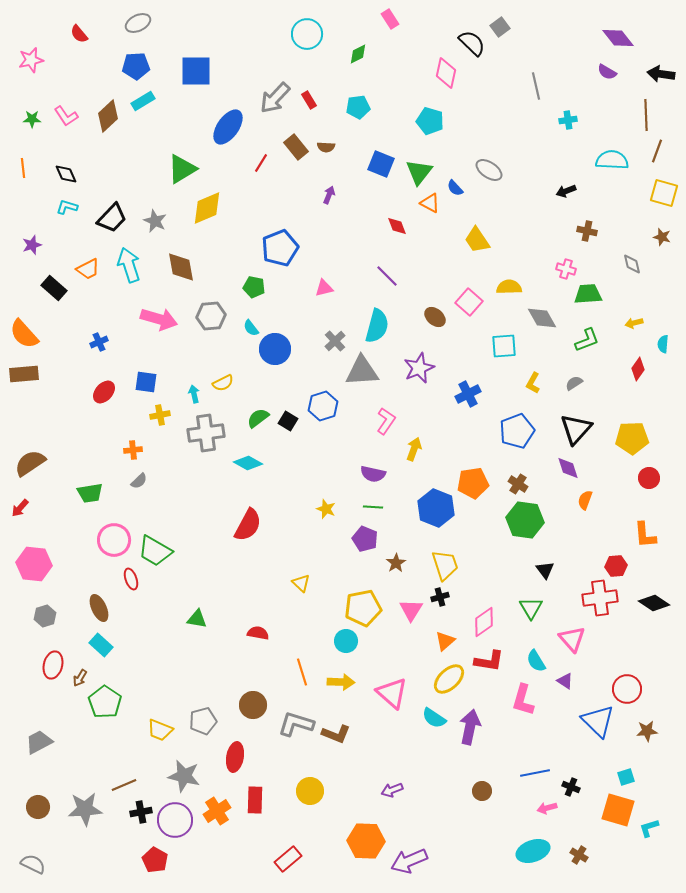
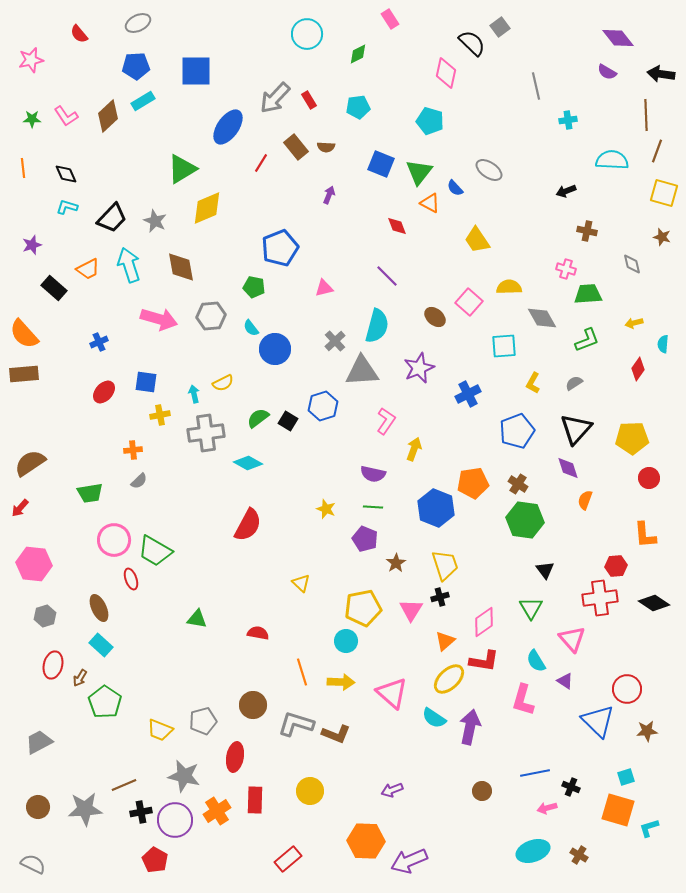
red L-shape at (489, 661): moved 5 px left
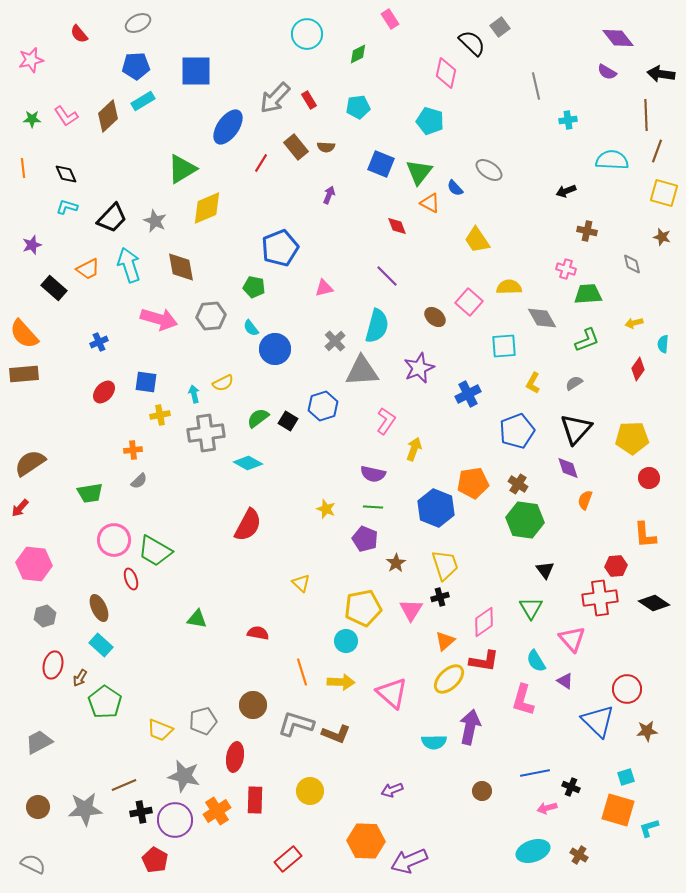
cyan semicircle at (434, 718): moved 24 px down; rotated 35 degrees counterclockwise
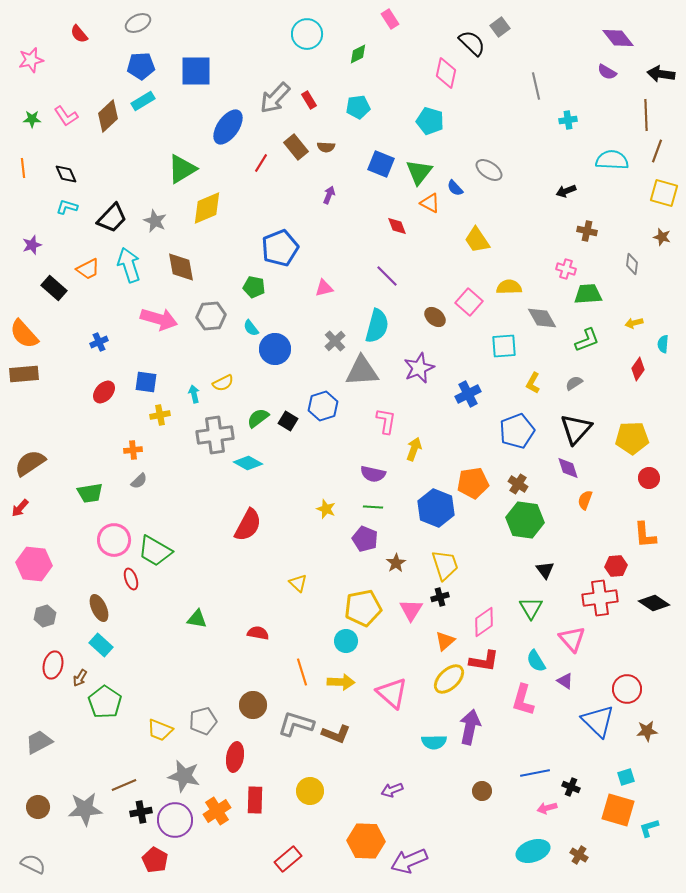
blue pentagon at (136, 66): moved 5 px right
gray diamond at (632, 264): rotated 20 degrees clockwise
pink L-shape at (386, 421): rotated 24 degrees counterclockwise
gray cross at (206, 433): moved 9 px right, 2 px down
yellow triangle at (301, 583): moved 3 px left
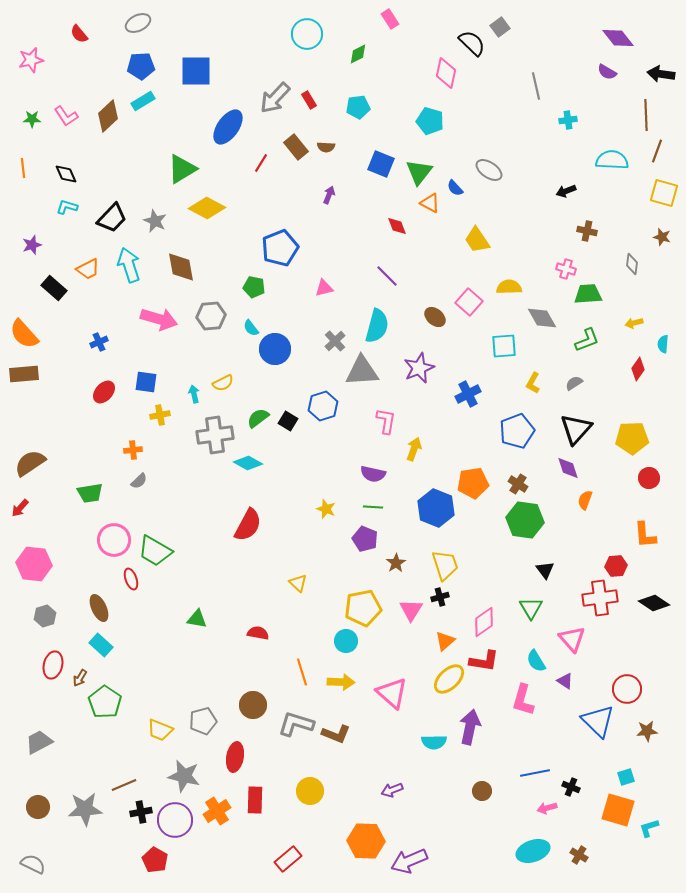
yellow diamond at (207, 208): rotated 51 degrees clockwise
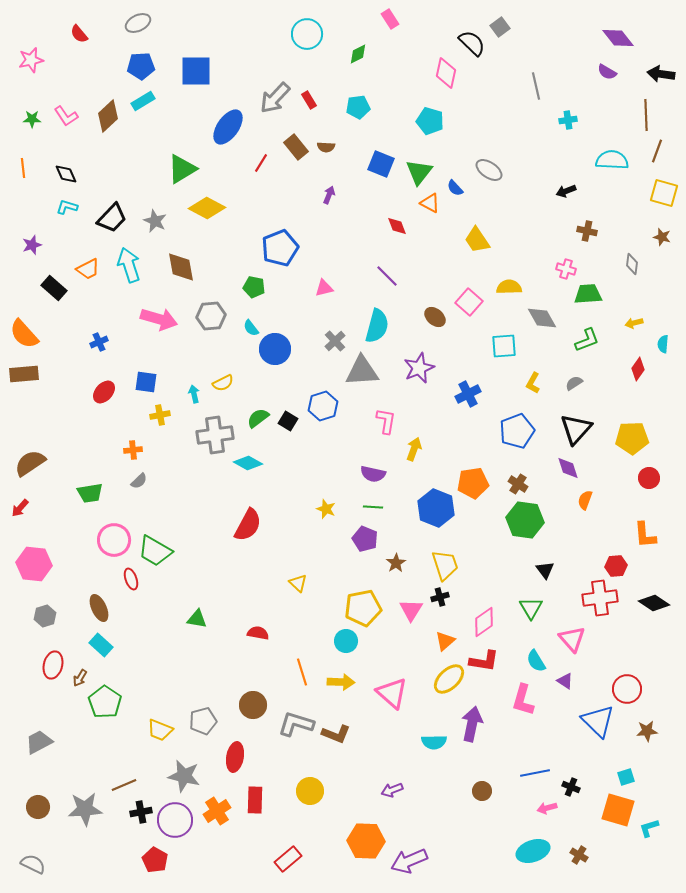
purple arrow at (470, 727): moved 2 px right, 3 px up
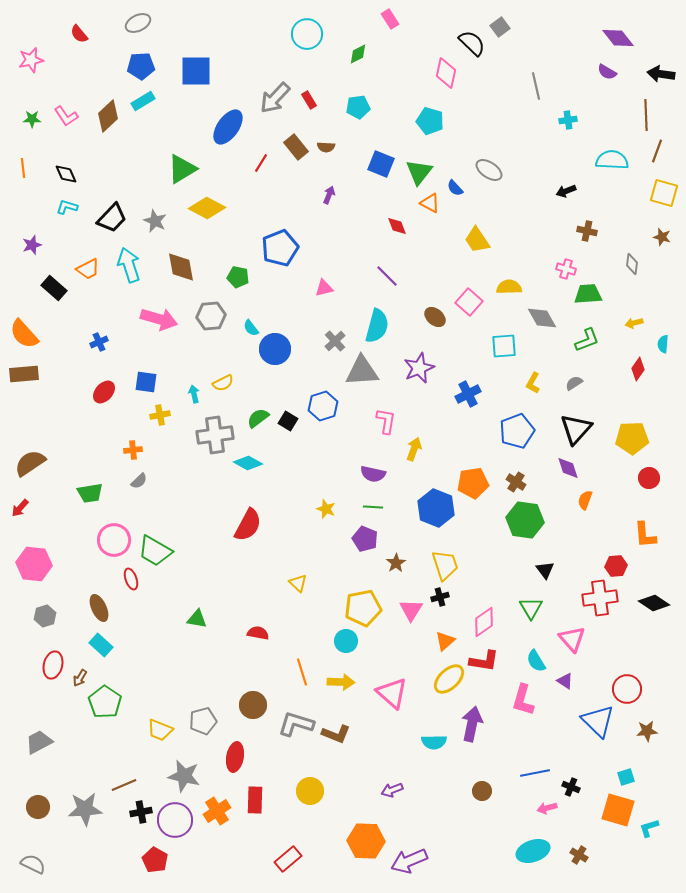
green pentagon at (254, 287): moved 16 px left, 10 px up
brown cross at (518, 484): moved 2 px left, 2 px up
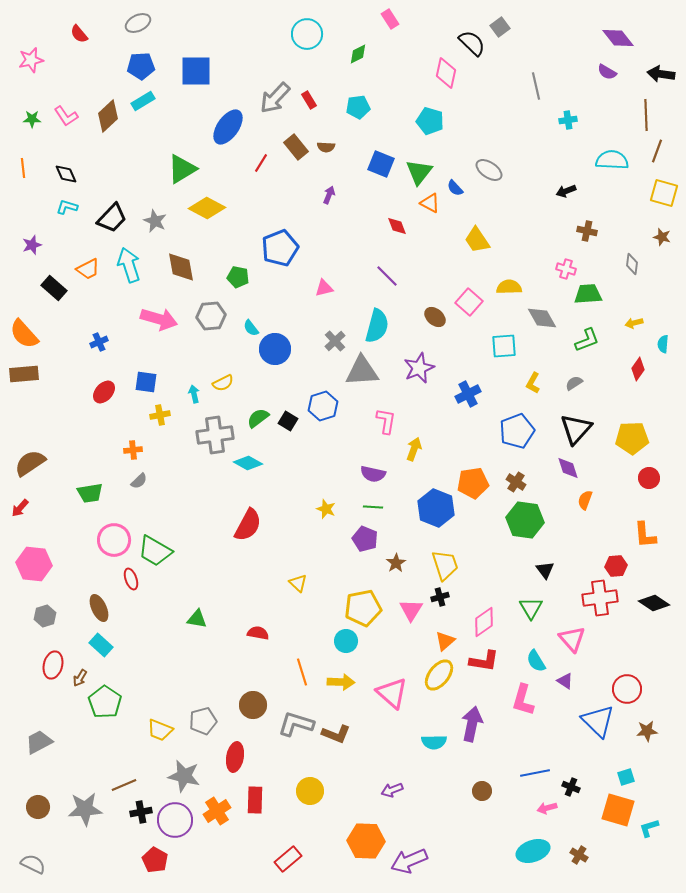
yellow ellipse at (449, 679): moved 10 px left, 4 px up; rotated 8 degrees counterclockwise
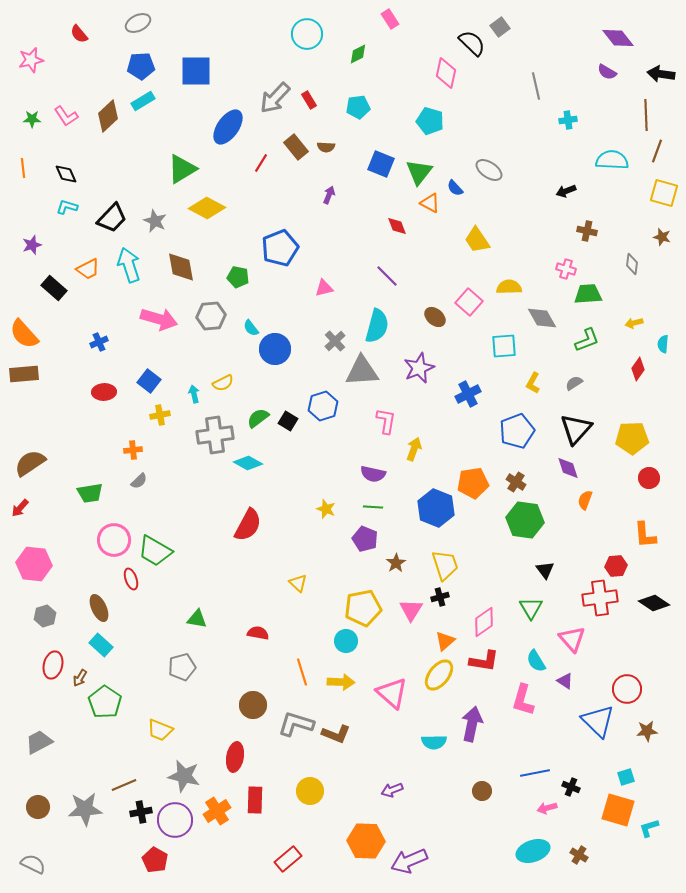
blue square at (146, 382): moved 3 px right, 1 px up; rotated 30 degrees clockwise
red ellipse at (104, 392): rotated 45 degrees clockwise
gray pentagon at (203, 721): moved 21 px left, 54 px up
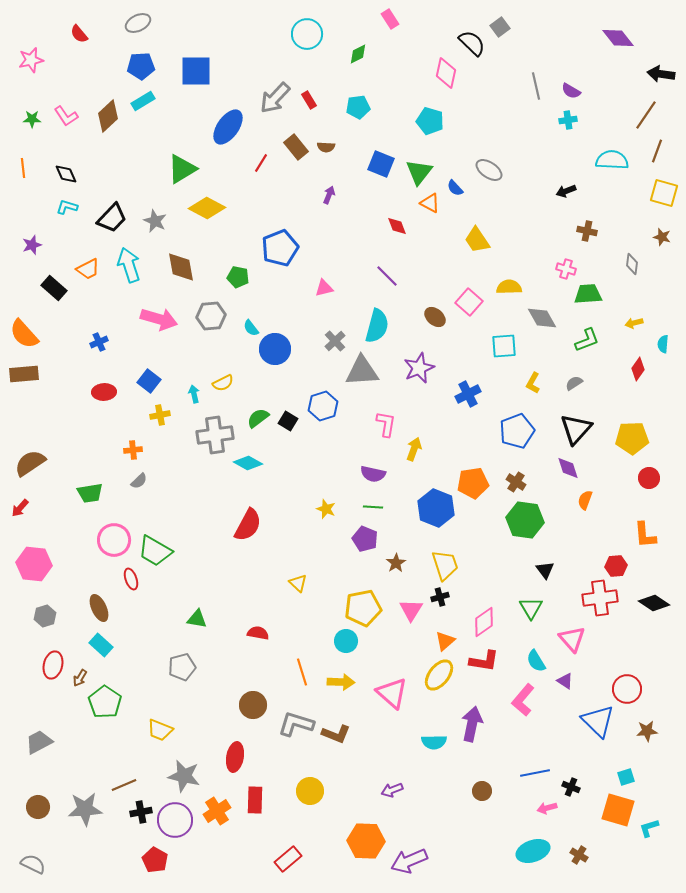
purple semicircle at (607, 72): moved 36 px left, 19 px down
brown line at (646, 115): rotated 36 degrees clockwise
pink L-shape at (386, 421): moved 3 px down
pink L-shape at (523, 700): rotated 24 degrees clockwise
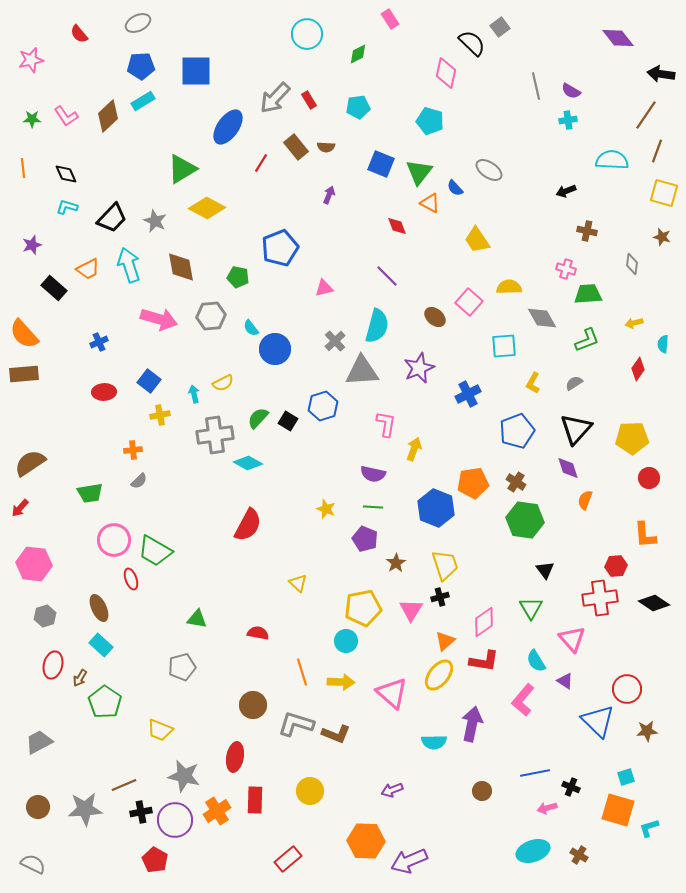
green semicircle at (258, 418): rotated 10 degrees counterclockwise
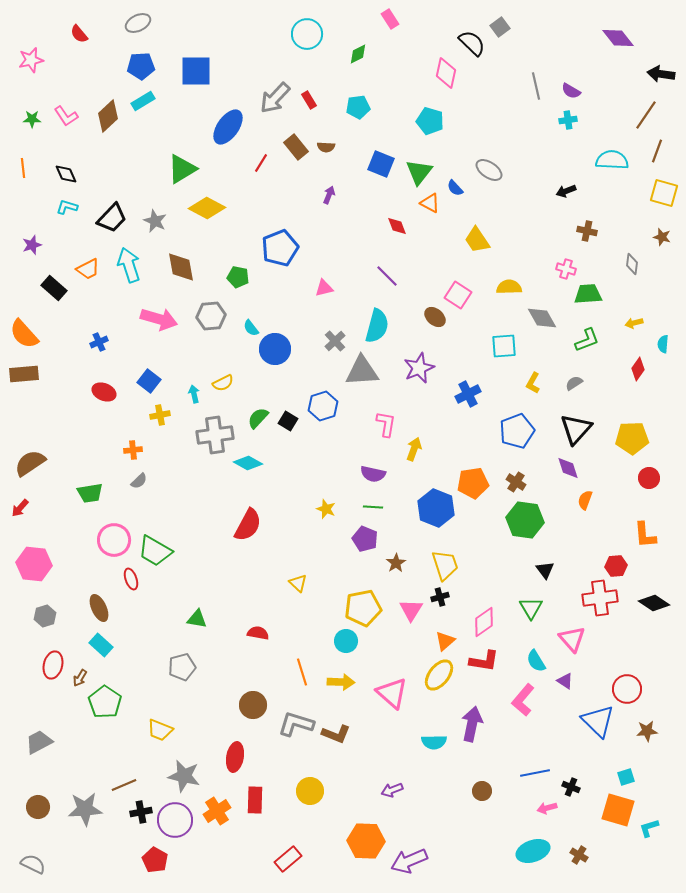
pink square at (469, 302): moved 11 px left, 7 px up; rotated 8 degrees counterclockwise
red ellipse at (104, 392): rotated 25 degrees clockwise
